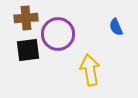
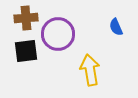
black square: moved 2 px left, 1 px down
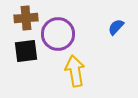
blue semicircle: rotated 66 degrees clockwise
yellow arrow: moved 15 px left, 1 px down
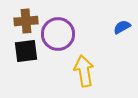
brown cross: moved 3 px down
blue semicircle: moved 6 px right; rotated 18 degrees clockwise
yellow arrow: moved 9 px right
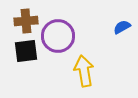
purple circle: moved 2 px down
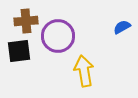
black square: moved 7 px left
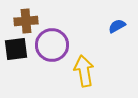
blue semicircle: moved 5 px left, 1 px up
purple circle: moved 6 px left, 9 px down
black square: moved 3 px left, 2 px up
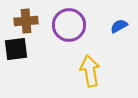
blue semicircle: moved 2 px right
purple circle: moved 17 px right, 20 px up
yellow arrow: moved 6 px right
